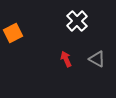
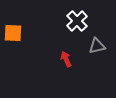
orange square: rotated 30 degrees clockwise
gray triangle: moved 13 px up; rotated 42 degrees counterclockwise
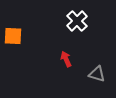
orange square: moved 3 px down
gray triangle: moved 28 px down; rotated 30 degrees clockwise
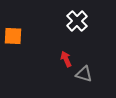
gray triangle: moved 13 px left
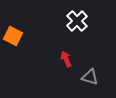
orange square: rotated 24 degrees clockwise
gray triangle: moved 6 px right, 3 px down
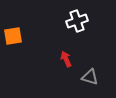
white cross: rotated 25 degrees clockwise
orange square: rotated 36 degrees counterclockwise
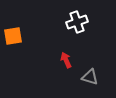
white cross: moved 1 px down
red arrow: moved 1 px down
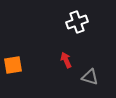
orange square: moved 29 px down
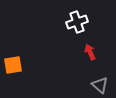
red arrow: moved 24 px right, 8 px up
gray triangle: moved 10 px right, 8 px down; rotated 24 degrees clockwise
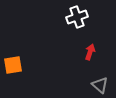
white cross: moved 5 px up
red arrow: rotated 42 degrees clockwise
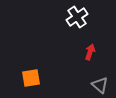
white cross: rotated 15 degrees counterclockwise
orange square: moved 18 px right, 13 px down
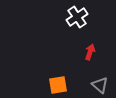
orange square: moved 27 px right, 7 px down
